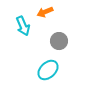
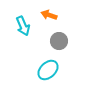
orange arrow: moved 4 px right, 3 px down; rotated 42 degrees clockwise
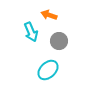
cyan arrow: moved 8 px right, 6 px down
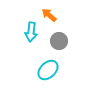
orange arrow: rotated 21 degrees clockwise
cyan arrow: rotated 30 degrees clockwise
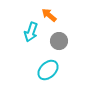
cyan arrow: rotated 12 degrees clockwise
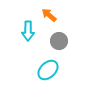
cyan arrow: moved 3 px left, 1 px up; rotated 18 degrees counterclockwise
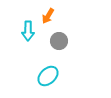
orange arrow: moved 1 px left, 1 px down; rotated 98 degrees counterclockwise
cyan ellipse: moved 6 px down
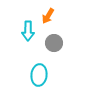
gray circle: moved 5 px left, 2 px down
cyan ellipse: moved 9 px left, 1 px up; rotated 40 degrees counterclockwise
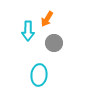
orange arrow: moved 1 px left, 3 px down
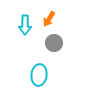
orange arrow: moved 2 px right
cyan arrow: moved 3 px left, 6 px up
